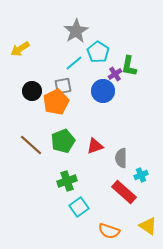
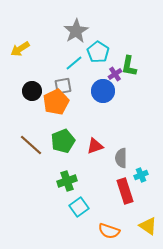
red rectangle: moved 1 px right, 1 px up; rotated 30 degrees clockwise
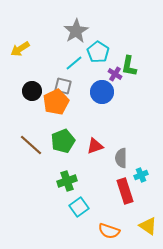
purple cross: rotated 24 degrees counterclockwise
gray square: rotated 24 degrees clockwise
blue circle: moved 1 px left, 1 px down
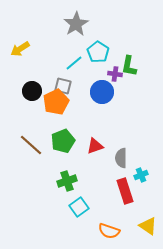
gray star: moved 7 px up
purple cross: rotated 24 degrees counterclockwise
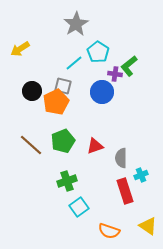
green L-shape: rotated 40 degrees clockwise
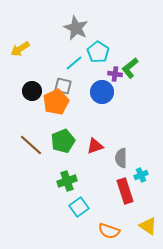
gray star: moved 4 px down; rotated 15 degrees counterclockwise
green L-shape: moved 1 px right, 2 px down
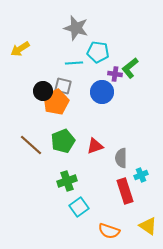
gray star: rotated 10 degrees counterclockwise
cyan pentagon: rotated 25 degrees counterclockwise
cyan line: rotated 36 degrees clockwise
black circle: moved 11 px right
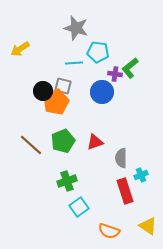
red triangle: moved 4 px up
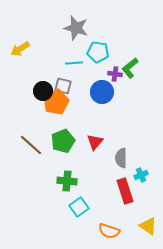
red triangle: rotated 30 degrees counterclockwise
green cross: rotated 24 degrees clockwise
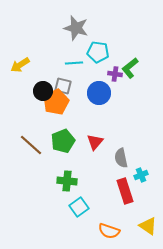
yellow arrow: moved 16 px down
blue circle: moved 3 px left, 1 px down
gray semicircle: rotated 12 degrees counterclockwise
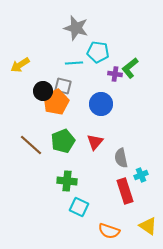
blue circle: moved 2 px right, 11 px down
cyan square: rotated 30 degrees counterclockwise
